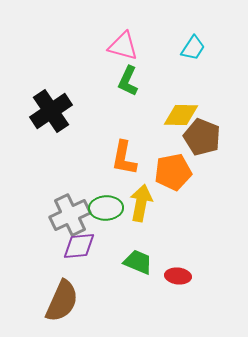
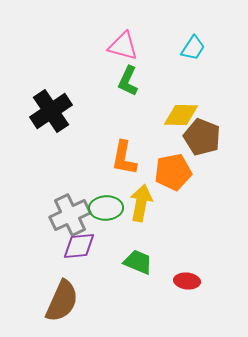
red ellipse: moved 9 px right, 5 px down
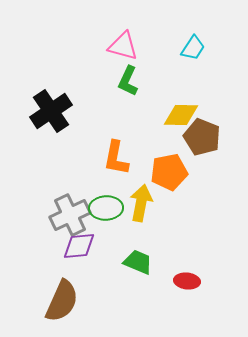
orange L-shape: moved 8 px left
orange pentagon: moved 4 px left
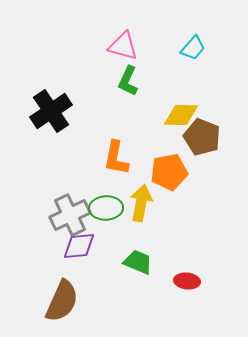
cyan trapezoid: rotated 8 degrees clockwise
